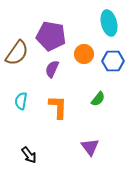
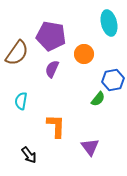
blue hexagon: moved 19 px down; rotated 10 degrees counterclockwise
orange L-shape: moved 2 px left, 19 px down
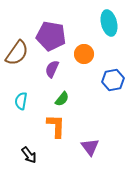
green semicircle: moved 36 px left
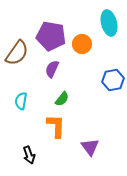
orange circle: moved 2 px left, 10 px up
black arrow: rotated 18 degrees clockwise
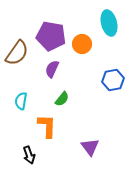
orange L-shape: moved 9 px left
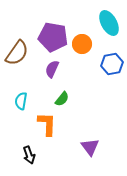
cyan ellipse: rotated 15 degrees counterclockwise
purple pentagon: moved 2 px right, 1 px down
blue hexagon: moved 1 px left, 16 px up
orange L-shape: moved 2 px up
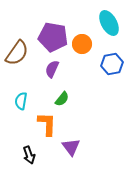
purple triangle: moved 19 px left
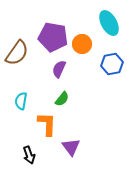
purple semicircle: moved 7 px right
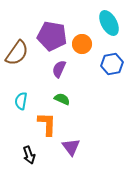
purple pentagon: moved 1 px left, 1 px up
green semicircle: rotated 105 degrees counterclockwise
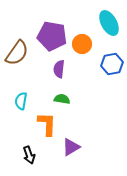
purple semicircle: rotated 18 degrees counterclockwise
green semicircle: rotated 14 degrees counterclockwise
purple triangle: rotated 36 degrees clockwise
